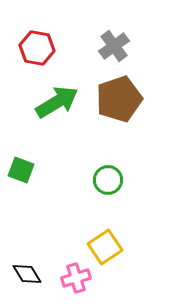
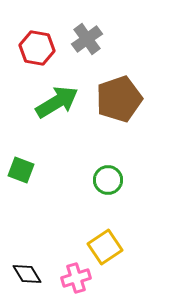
gray cross: moved 27 px left, 7 px up
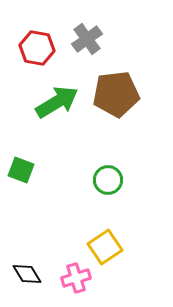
brown pentagon: moved 3 px left, 5 px up; rotated 12 degrees clockwise
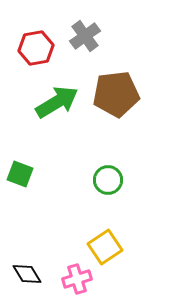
gray cross: moved 2 px left, 3 px up
red hexagon: moved 1 px left; rotated 20 degrees counterclockwise
green square: moved 1 px left, 4 px down
pink cross: moved 1 px right, 1 px down
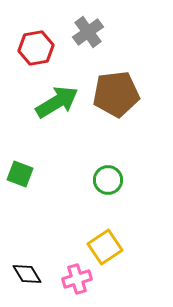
gray cross: moved 3 px right, 4 px up
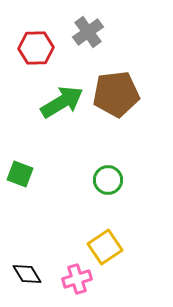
red hexagon: rotated 8 degrees clockwise
green arrow: moved 5 px right
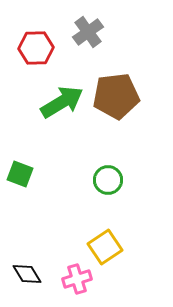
brown pentagon: moved 2 px down
